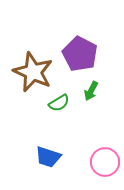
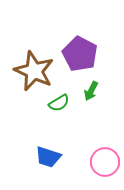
brown star: moved 1 px right, 1 px up
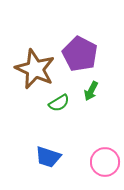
brown star: moved 1 px right, 2 px up
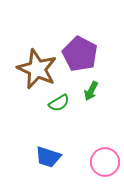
brown star: moved 2 px right
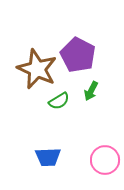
purple pentagon: moved 2 px left, 1 px down
green semicircle: moved 2 px up
blue trapezoid: rotated 20 degrees counterclockwise
pink circle: moved 2 px up
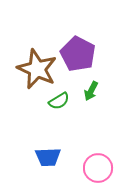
purple pentagon: moved 1 px up
pink circle: moved 7 px left, 8 px down
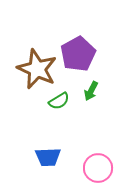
purple pentagon: rotated 16 degrees clockwise
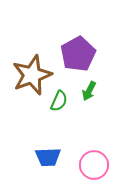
brown star: moved 5 px left, 6 px down; rotated 27 degrees clockwise
green arrow: moved 2 px left
green semicircle: rotated 35 degrees counterclockwise
pink circle: moved 4 px left, 3 px up
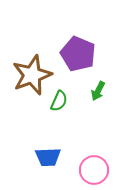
purple pentagon: rotated 20 degrees counterclockwise
green arrow: moved 9 px right
pink circle: moved 5 px down
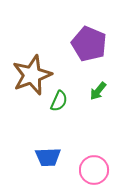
purple pentagon: moved 11 px right, 10 px up
green arrow: rotated 12 degrees clockwise
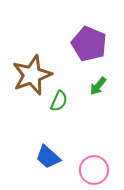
green arrow: moved 5 px up
blue trapezoid: rotated 44 degrees clockwise
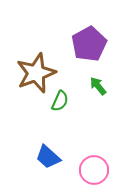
purple pentagon: rotated 20 degrees clockwise
brown star: moved 4 px right, 2 px up
green arrow: rotated 102 degrees clockwise
green semicircle: moved 1 px right
